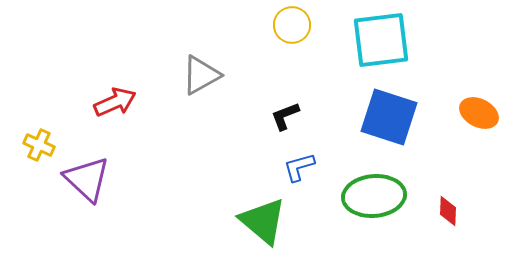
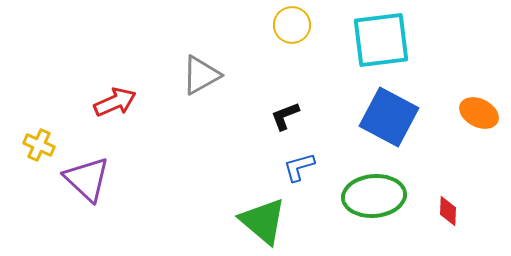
blue square: rotated 10 degrees clockwise
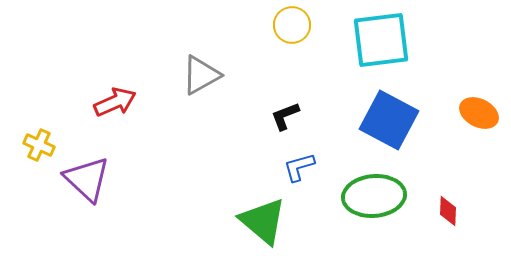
blue square: moved 3 px down
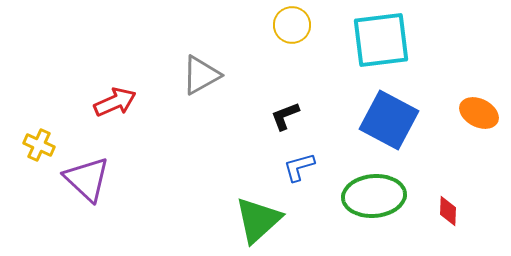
green triangle: moved 5 px left, 1 px up; rotated 38 degrees clockwise
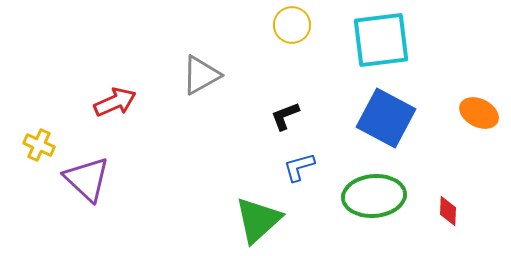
blue square: moved 3 px left, 2 px up
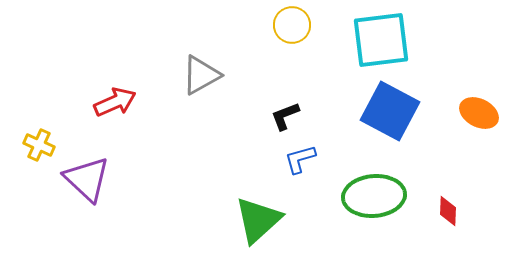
blue square: moved 4 px right, 7 px up
blue L-shape: moved 1 px right, 8 px up
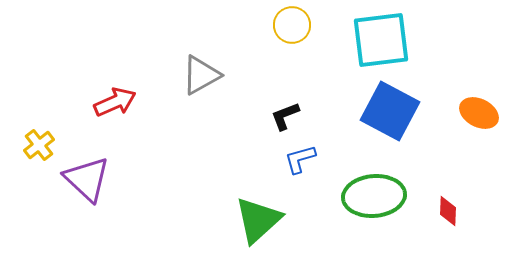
yellow cross: rotated 28 degrees clockwise
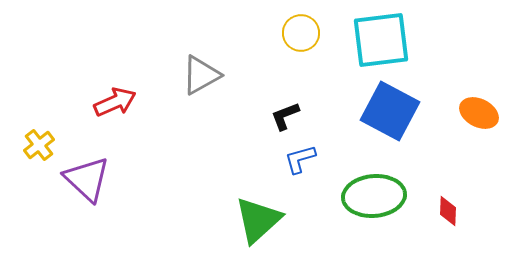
yellow circle: moved 9 px right, 8 px down
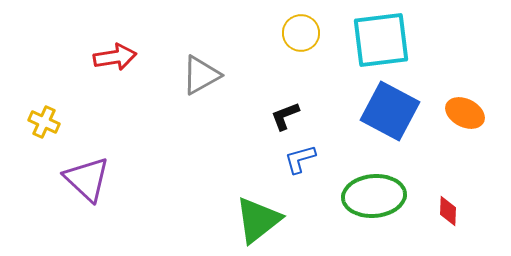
red arrow: moved 45 px up; rotated 15 degrees clockwise
orange ellipse: moved 14 px left
yellow cross: moved 5 px right, 23 px up; rotated 28 degrees counterclockwise
green triangle: rotated 4 degrees clockwise
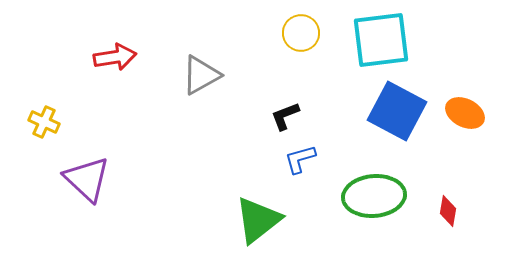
blue square: moved 7 px right
red diamond: rotated 8 degrees clockwise
